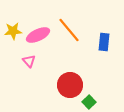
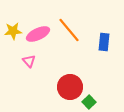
pink ellipse: moved 1 px up
red circle: moved 2 px down
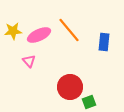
pink ellipse: moved 1 px right, 1 px down
green square: rotated 24 degrees clockwise
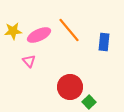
green square: rotated 24 degrees counterclockwise
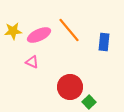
pink triangle: moved 3 px right, 1 px down; rotated 24 degrees counterclockwise
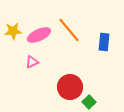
pink triangle: rotated 48 degrees counterclockwise
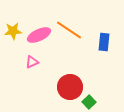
orange line: rotated 16 degrees counterclockwise
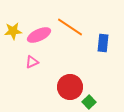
orange line: moved 1 px right, 3 px up
blue rectangle: moved 1 px left, 1 px down
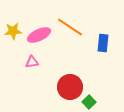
pink triangle: rotated 16 degrees clockwise
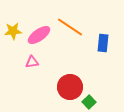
pink ellipse: rotated 10 degrees counterclockwise
